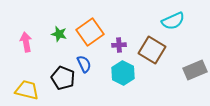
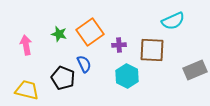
pink arrow: moved 3 px down
brown square: rotated 28 degrees counterclockwise
cyan hexagon: moved 4 px right, 3 px down
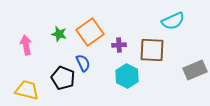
blue semicircle: moved 1 px left, 1 px up
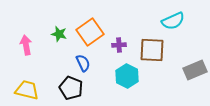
black pentagon: moved 8 px right, 10 px down
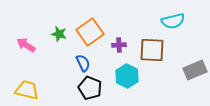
cyan semicircle: rotated 10 degrees clockwise
pink arrow: rotated 48 degrees counterclockwise
black pentagon: moved 19 px right
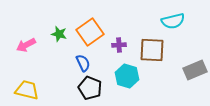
pink arrow: rotated 60 degrees counterclockwise
cyan hexagon: rotated 10 degrees counterclockwise
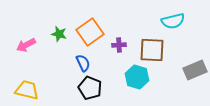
cyan hexagon: moved 10 px right, 1 px down
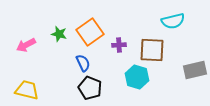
gray rectangle: rotated 10 degrees clockwise
